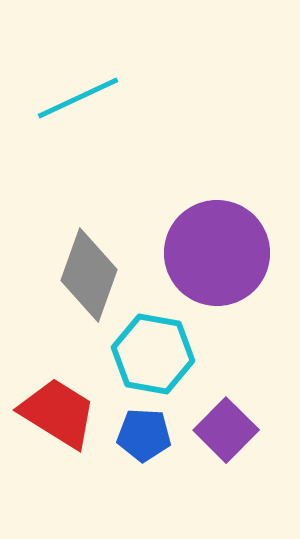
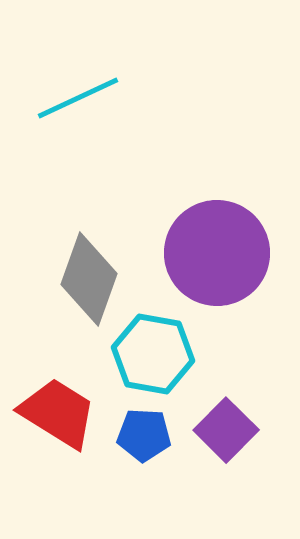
gray diamond: moved 4 px down
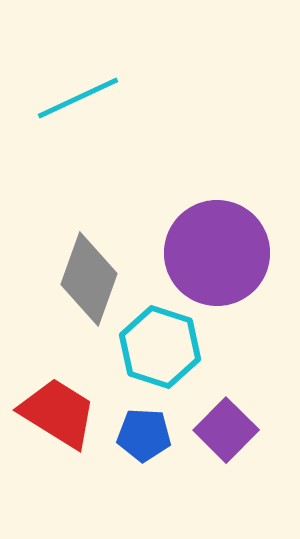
cyan hexagon: moved 7 px right, 7 px up; rotated 8 degrees clockwise
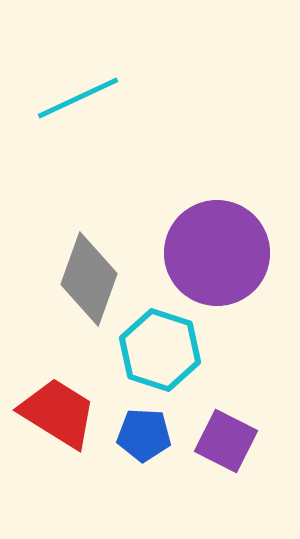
cyan hexagon: moved 3 px down
purple square: moved 11 px down; rotated 18 degrees counterclockwise
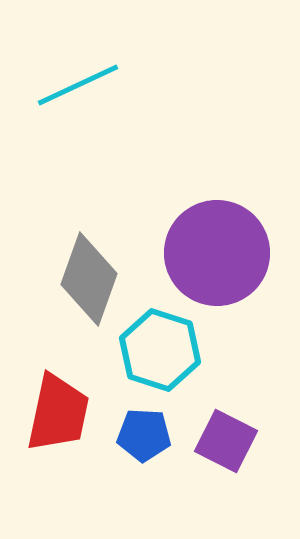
cyan line: moved 13 px up
red trapezoid: rotated 70 degrees clockwise
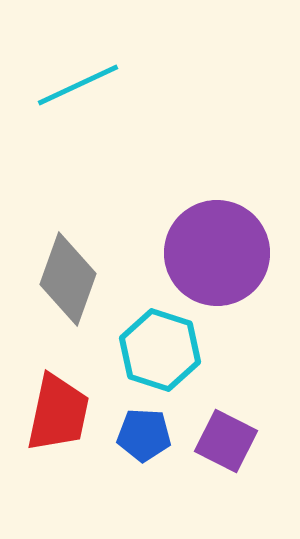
gray diamond: moved 21 px left
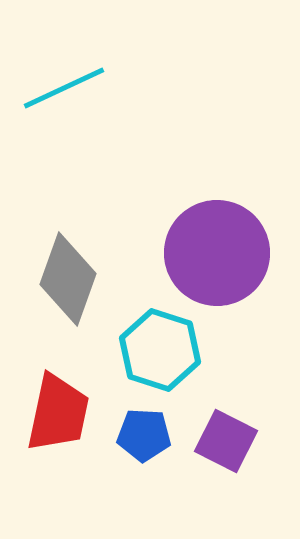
cyan line: moved 14 px left, 3 px down
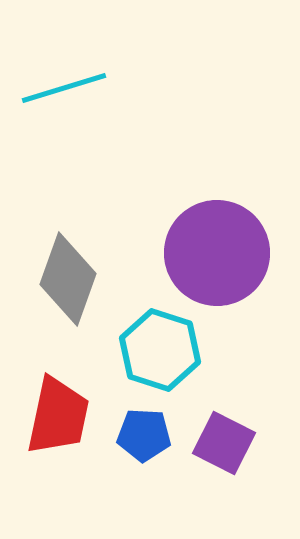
cyan line: rotated 8 degrees clockwise
red trapezoid: moved 3 px down
purple square: moved 2 px left, 2 px down
